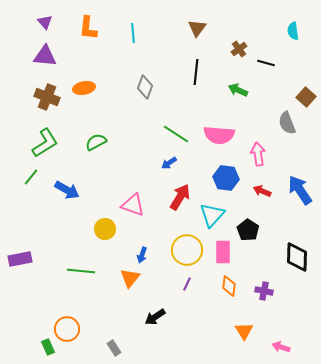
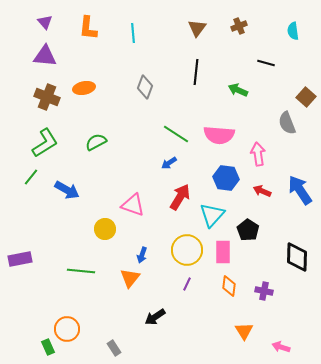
brown cross at (239, 49): moved 23 px up; rotated 14 degrees clockwise
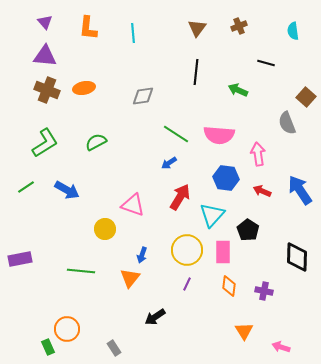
gray diamond at (145, 87): moved 2 px left, 9 px down; rotated 60 degrees clockwise
brown cross at (47, 97): moved 7 px up
green line at (31, 177): moved 5 px left, 10 px down; rotated 18 degrees clockwise
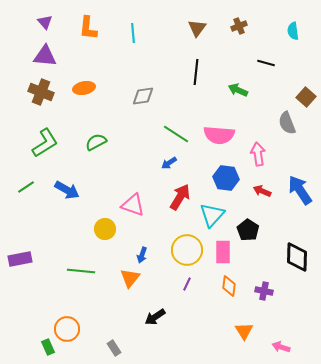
brown cross at (47, 90): moved 6 px left, 2 px down
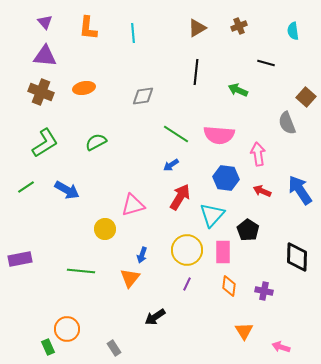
brown triangle at (197, 28): rotated 24 degrees clockwise
blue arrow at (169, 163): moved 2 px right, 2 px down
pink triangle at (133, 205): rotated 35 degrees counterclockwise
